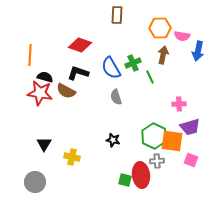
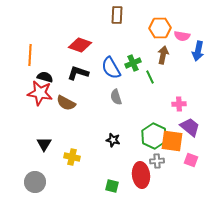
brown semicircle: moved 12 px down
purple trapezoid: rotated 125 degrees counterclockwise
green square: moved 13 px left, 6 px down
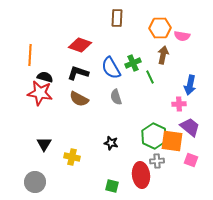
brown rectangle: moved 3 px down
blue arrow: moved 8 px left, 34 px down
brown semicircle: moved 13 px right, 4 px up
black star: moved 2 px left, 3 px down
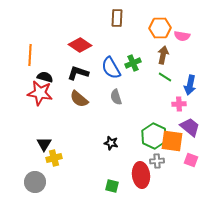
red diamond: rotated 15 degrees clockwise
green line: moved 15 px right; rotated 32 degrees counterclockwise
brown semicircle: rotated 12 degrees clockwise
yellow cross: moved 18 px left, 1 px down; rotated 28 degrees counterclockwise
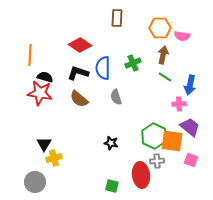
blue semicircle: moved 8 px left; rotated 30 degrees clockwise
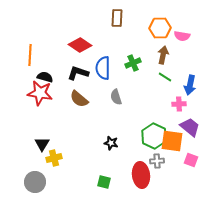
black triangle: moved 2 px left
green square: moved 8 px left, 4 px up
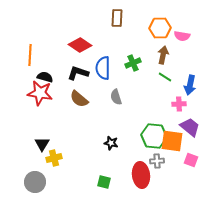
green hexagon: rotated 20 degrees counterclockwise
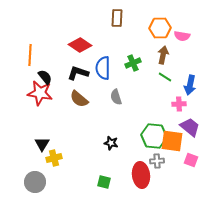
black semicircle: rotated 35 degrees clockwise
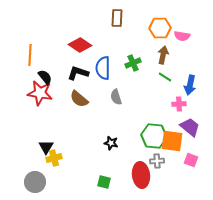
black triangle: moved 4 px right, 3 px down
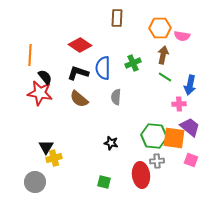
gray semicircle: rotated 21 degrees clockwise
orange square: moved 2 px right, 3 px up
